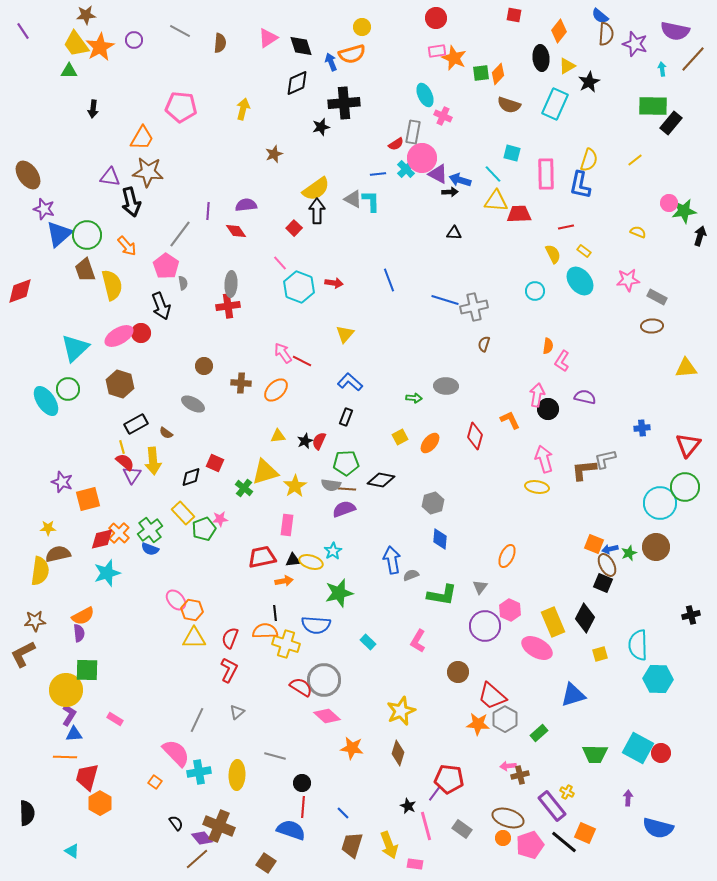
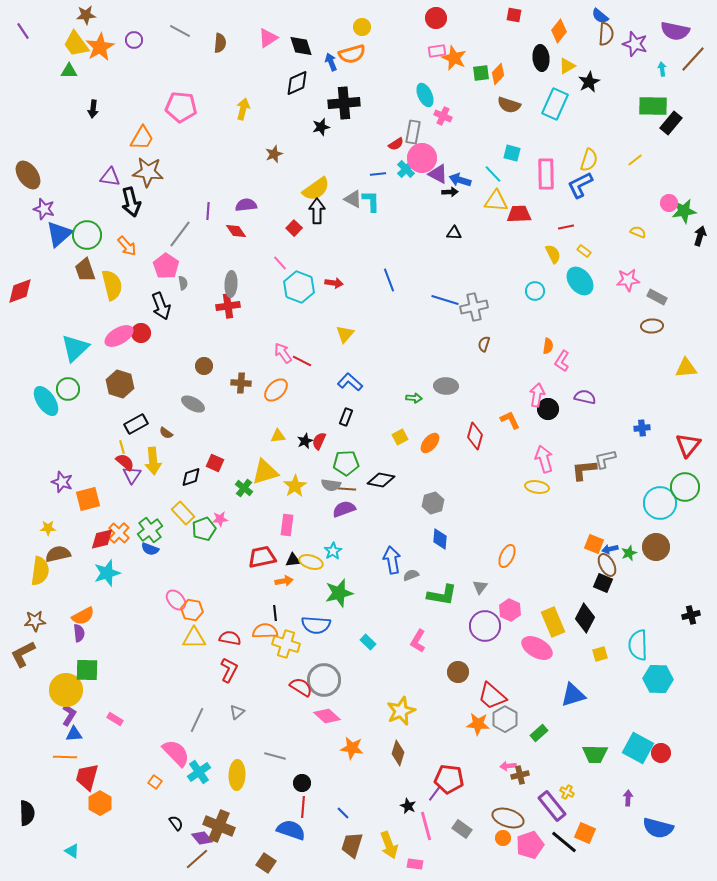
blue L-shape at (580, 185): rotated 52 degrees clockwise
red semicircle at (230, 638): rotated 80 degrees clockwise
cyan cross at (199, 772): rotated 25 degrees counterclockwise
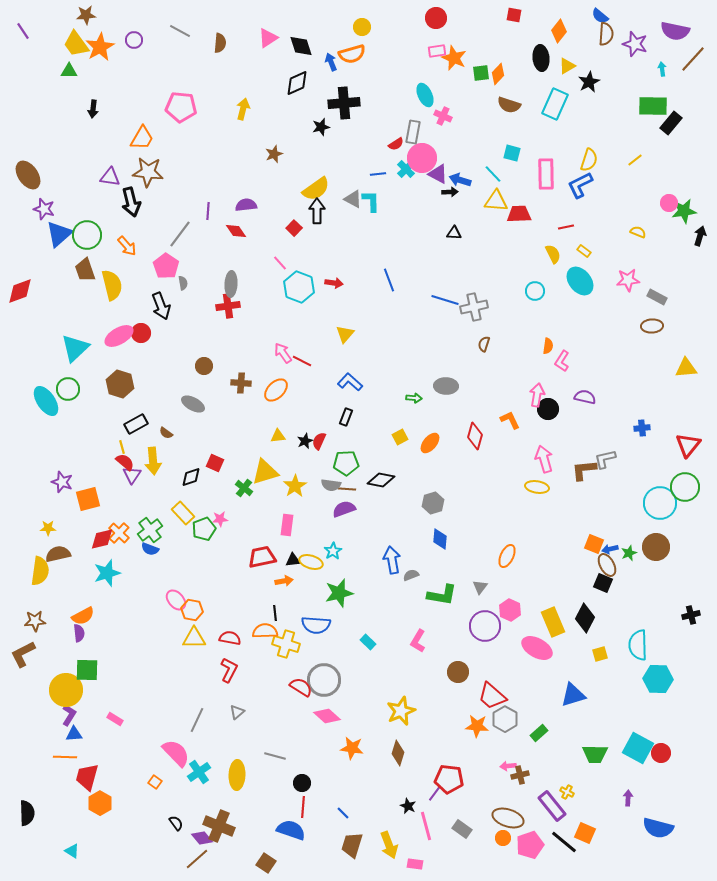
orange star at (478, 724): moved 1 px left, 2 px down
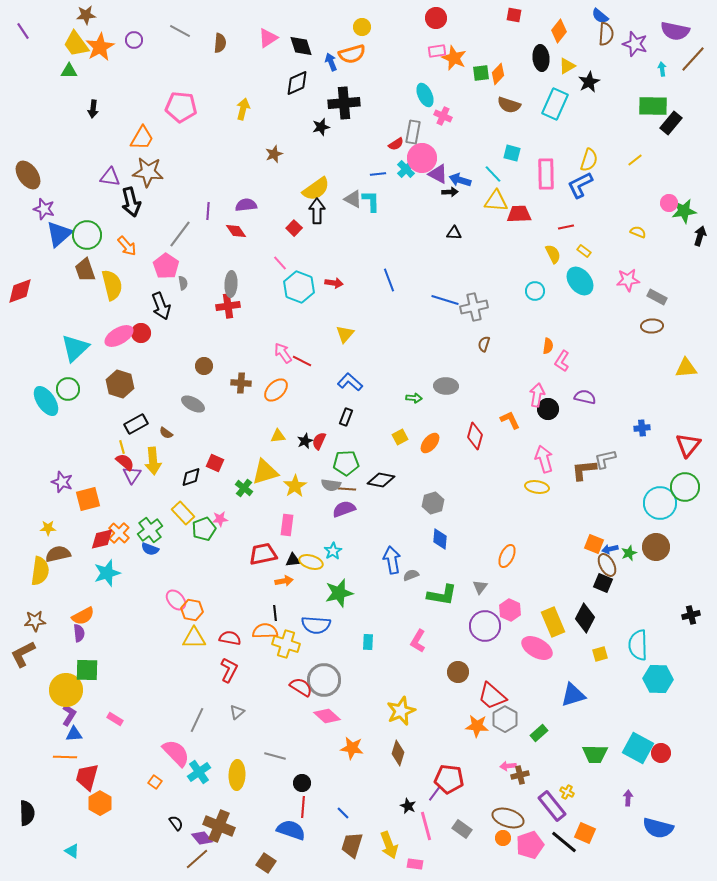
red trapezoid at (262, 557): moved 1 px right, 3 px up
cyan rectangle at (368, 642): rotated 49 degrees clockwise
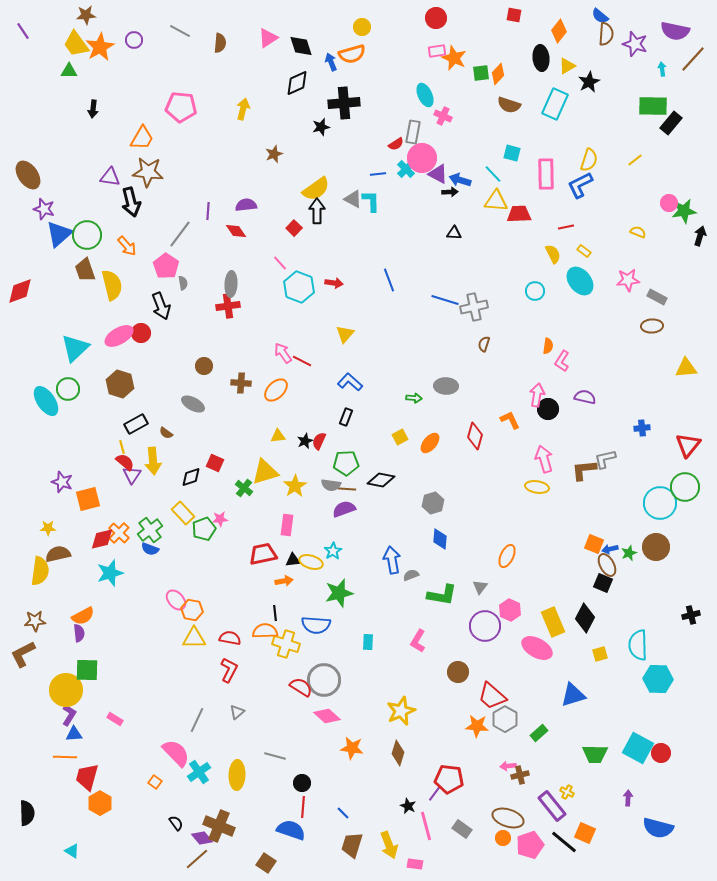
cyan star at (107, 573): moved 3 px right
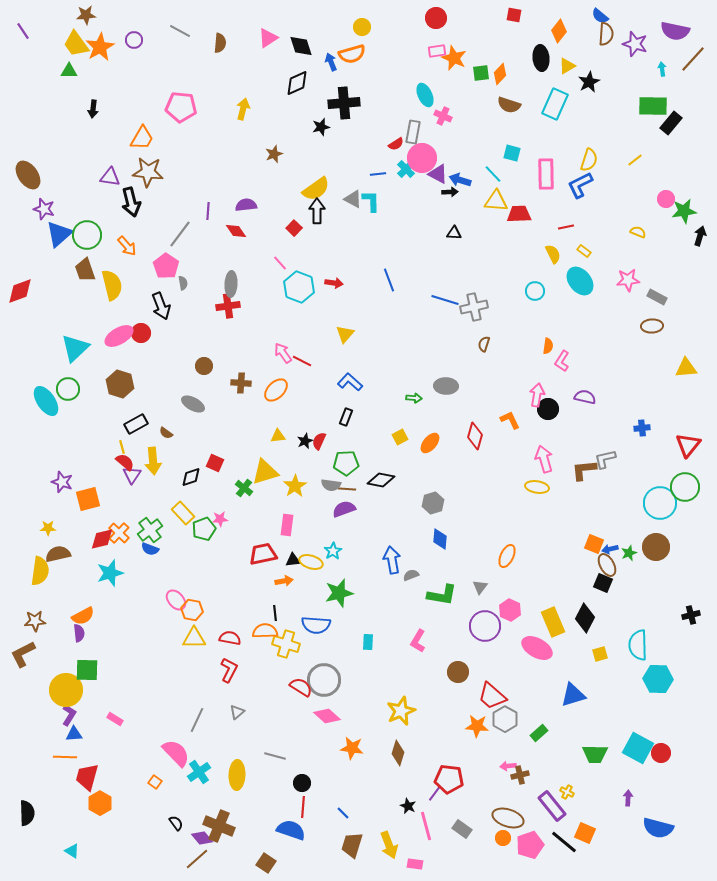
orange diamond at (498, 74): moved 2 px right
pink circle at (669, 203): moved 3 px left, 4 px up
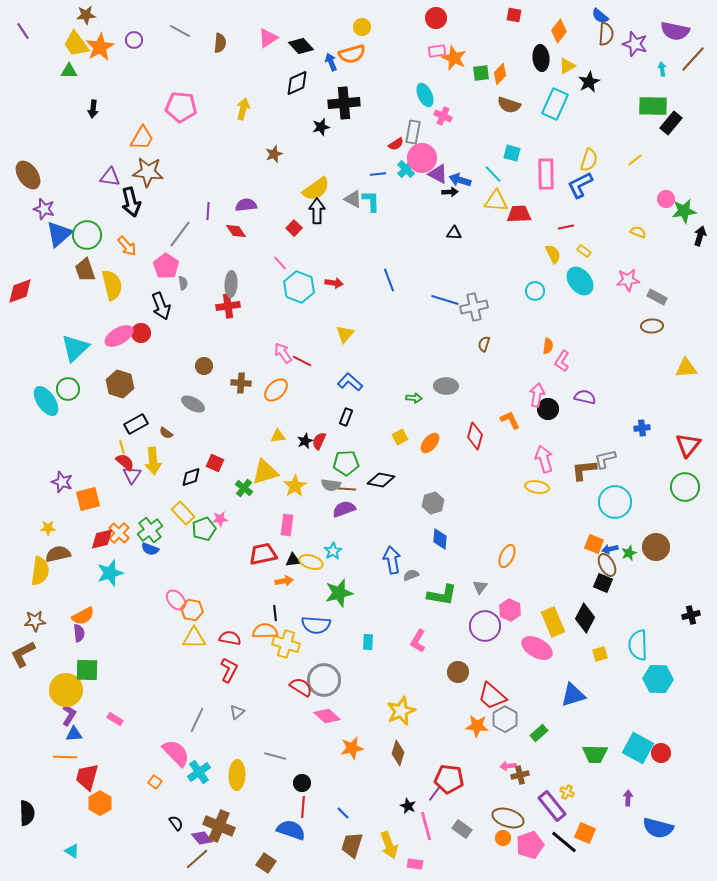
black diamond at (301, 46): rotated 25 degrees counterclockwise
cyan circle at (660, 503): moved 45 px left, 1 px up
orange star at (352, 748): rotated 20 degrees counterclockwise
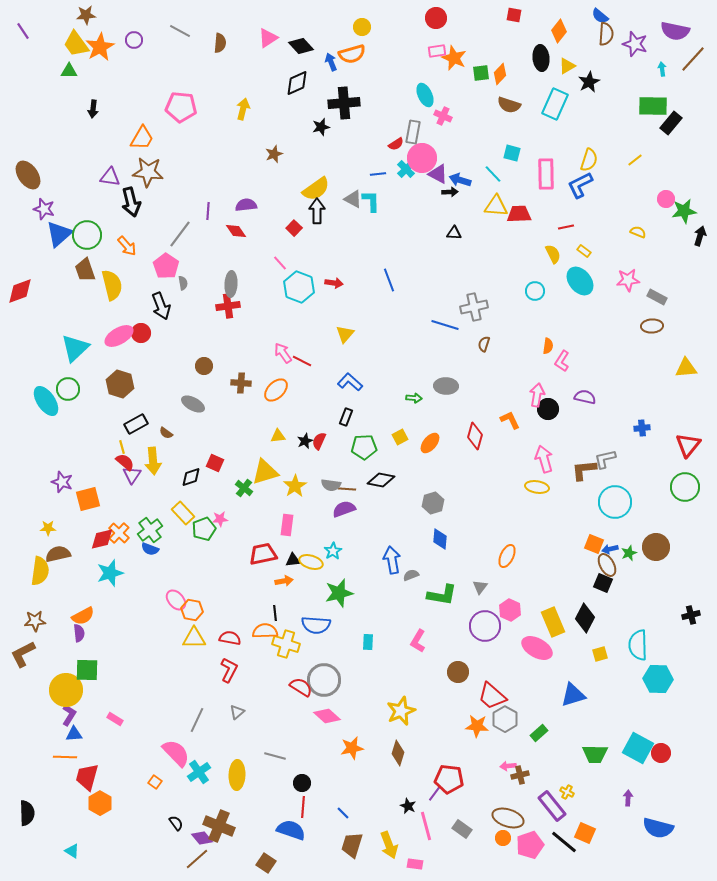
yellow triangle at (496, 201): moved 5 px down
blue line at (445, 300): moved 25 px down
green pentagon at (346, 463): moved 18 px right, 16 px up
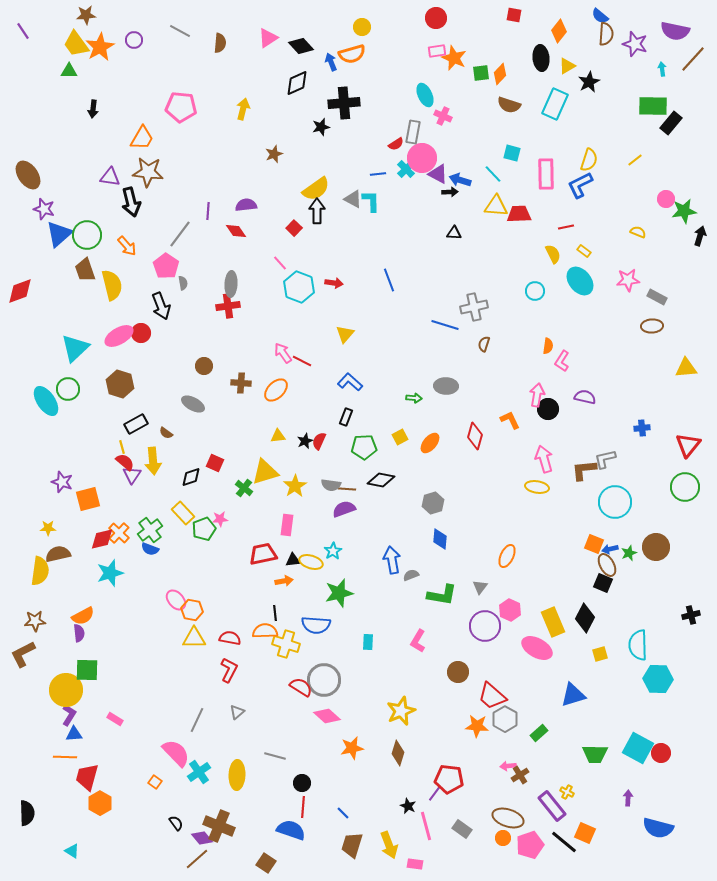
brown cross at (520, 775): rotated 18 degrees counterclockwise
